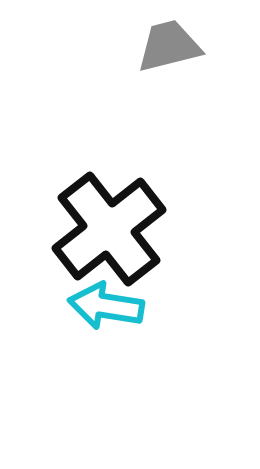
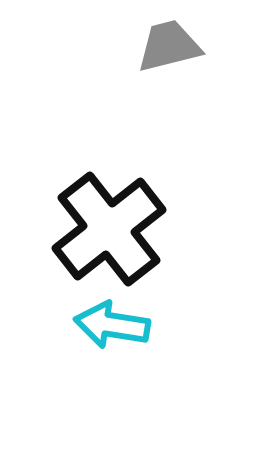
cyan arrow: moved 6 px right, 19 px down
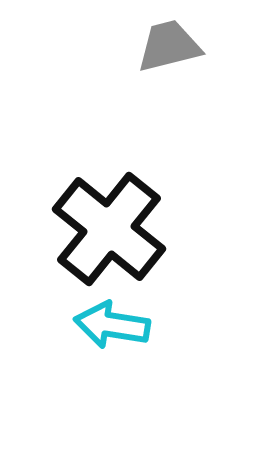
black cross: rotated 13 degrees counterclockwise
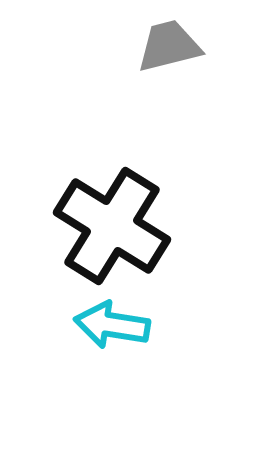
black cross: moved 3 px right, 3 px up; rotated 7 degrees counterclockwise
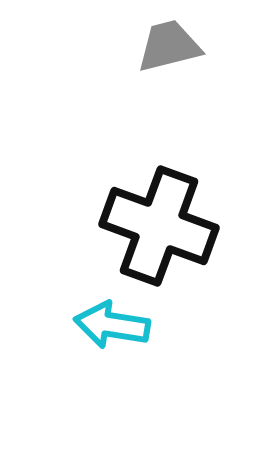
black cross: moved 47 px right; rotated 12 degrees counterclockwise
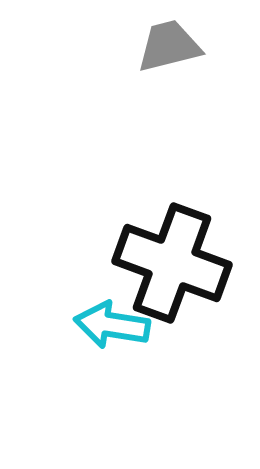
black cross: moved 13 px right, 37 px down
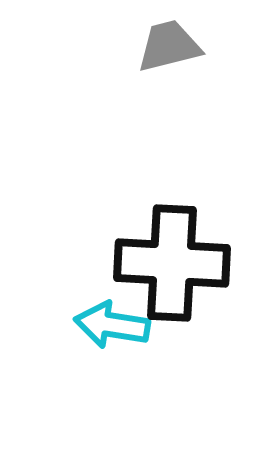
black cross: rotated 17 degrees counterclockwise
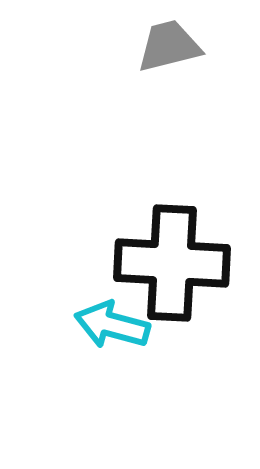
cyan arrow: rotated 6 degrees clockwise
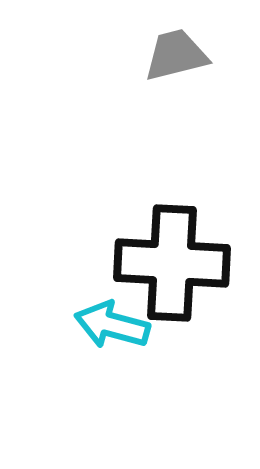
gray trapezoid: moved 7 px right, 9 px down
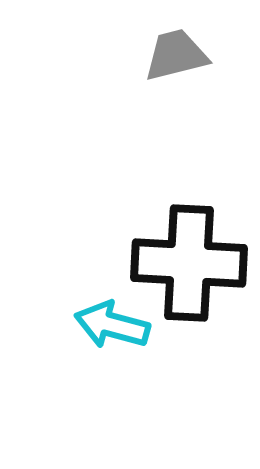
black cross: moved 17 px right
